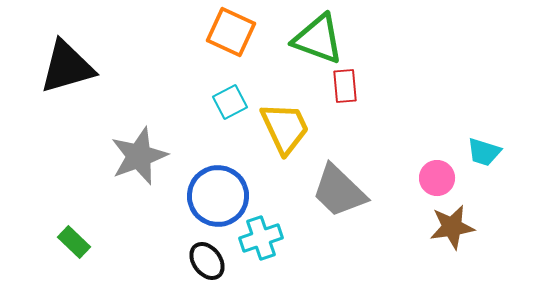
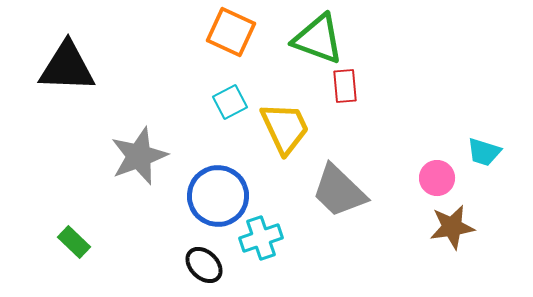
black triangle: rotated 18 degrees clockwise
black ellipse: moved 3 px left, 4 px down; rotated 9 degrees counterclockwise
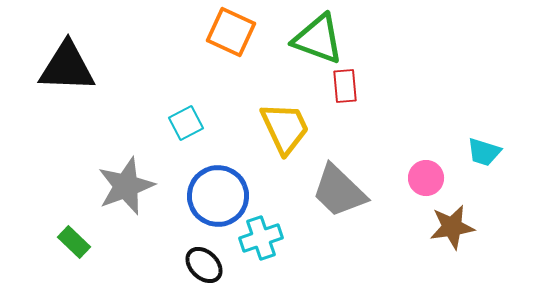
cyan square: moved 44 px left, 21 px down
gray star: moved 13 px left, 30 px down
pink circle: moved 11 px left
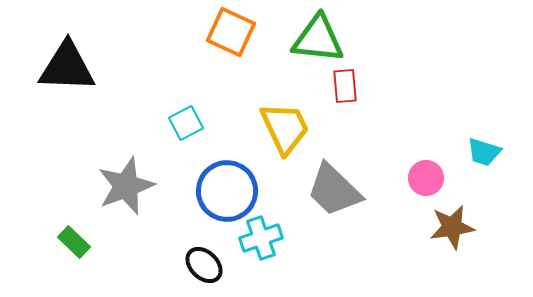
green triangle: rotated 14 degrees counterclockwise
gray trapezoid: moved 5 px left, 1 px up
blue circle: moved 9 px right, 5 px up
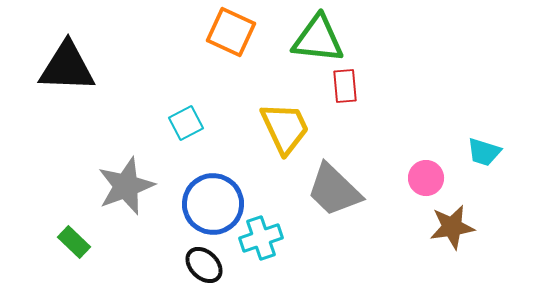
blue circle: moved 14 px left, 13 px down
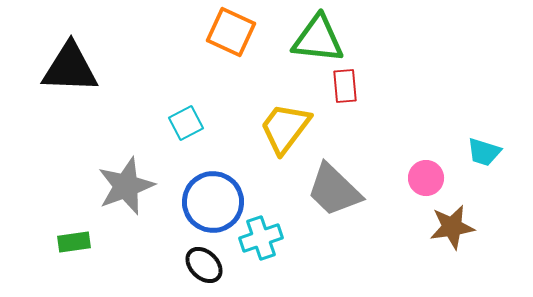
black triangle: moved 3 px right, 1 px down
yellow trapezoid: rotated 118 degrees counterclockwise
blue circle: moved 2 px up
green rectangle: rotated 52 degrees counterclockwise
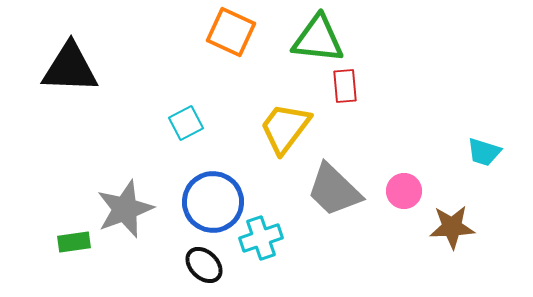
pink circle: moved 22 px left, 13 px down
gray star: moved 1 px left, 23 px down
brown star: rotated 6 degrees clockwise
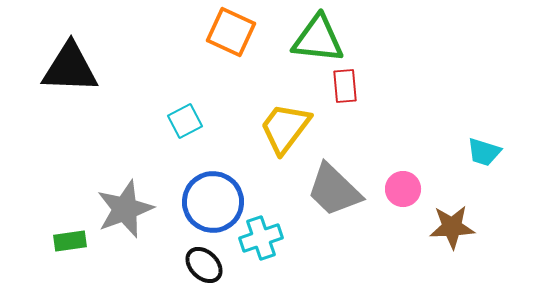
cyan square: moved 1 px left, 2 px up
pink circle: moved 1 px left, 2 px up
green rectangle: moved 4 px left, 1 px up
